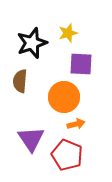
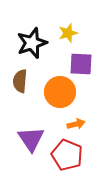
orange circle: moved 4 px left, 5 px up
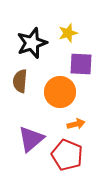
purple triangle: rotated 24 degrees clockwise
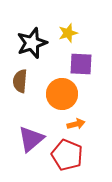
orange circle: moved 2 px right, 2 px down
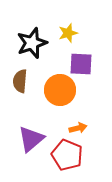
orange circle: moved 2 px left, 4 px up
orange arrow: moved 2 px right, 4 px down
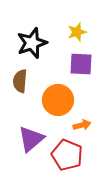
yellow star: moved 9 px right, 1 px up
orange circle: moved 2 px left, 10 px down
orange arrow: moved 4 px right, 3 px up
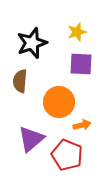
orange circle: moved 1 px right, 2 px down
